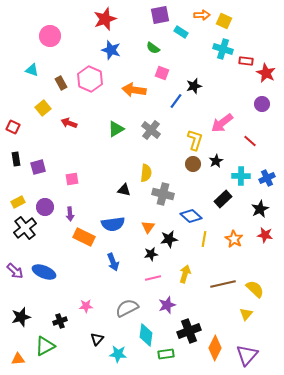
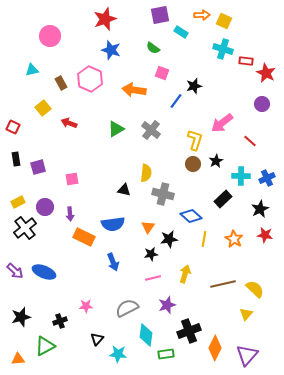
cyan triangle at (32, 70): rotated 32 degrees counterclockwise
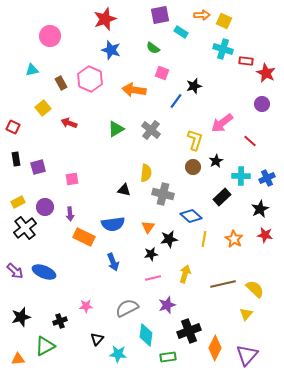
brown circle at (193, 164): moved 3 px down
black rectangle at (223, 199): moved 1 px left, 2 px up
green rectangle at (166, 354): moved 2 px right, 3 px down
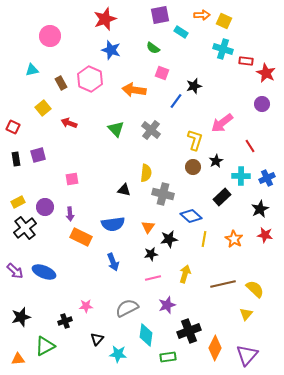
green triangle at (116, 129): rotated 42 degrees counterclockwise
red line at (250, 141): moved 5 px down; rotated 16 degrees clockwise
purple square at (38, 167): moved 12 px up
orange rectangle at (84, 237): moved 3 px left
black cross at (60, 321): moved 5 px right
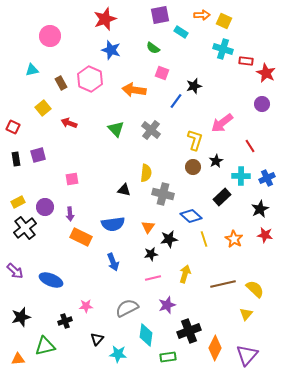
yellow line at (204, 239): rotated 28 degrees counterclockwise
blue ellipse at (44, 272): moved 7 px right, 8 px down
green triangle at (45, 346): rotated 15 degrees clockwise
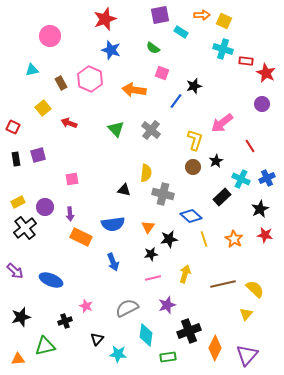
cyan cross at (241, 176): moved 3 px down; rotated 24 degrees clockwise
pink star at (86, 306): rotated 24 degrees clockwise
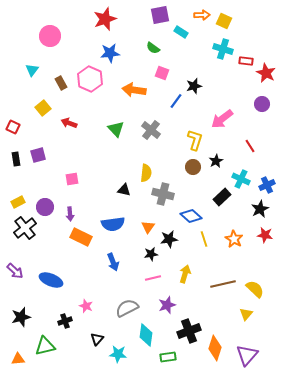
blue star at (111, 50): moved 1 px left, 3 px down; rotated 24 degrees counterclockwise
cyan triangle at (32, 70): rotated 40 degrees counterclockwise
pink arrow at (222, 123): moved 4 px up
blue cross at (267, 178): moved 7 px down
orange diamond at (215, 348): rotated 10 degrees counterclockwise
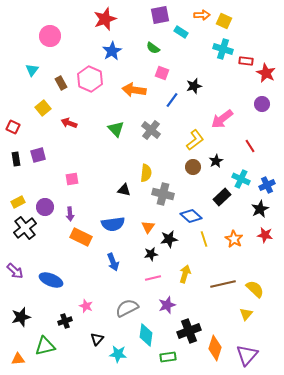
blue star at (110, 53): moved 2 px right, 2 px up; rotated 24 degrees counterclockwise
blue line at (176, 101): moved 4 px left, 1 px up
yellow L-shape at (195, 140): rotated 35 degrees clockwise
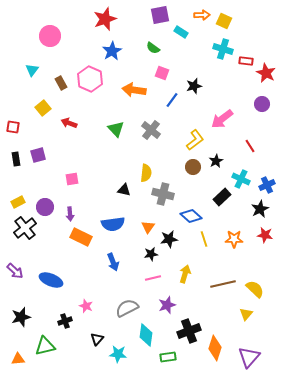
red square at (13, 127): rotated 16 degrees counterclockwise
orange star at (234, 239): rotated 30 degrees counterclockwise
purple triangle at (247, 355): moved 2 px right, 2 px down
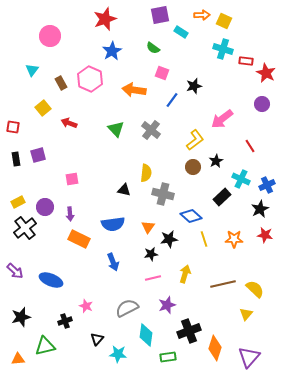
orange rectangle at (81, 237): moved 2 px left, 2 px down
